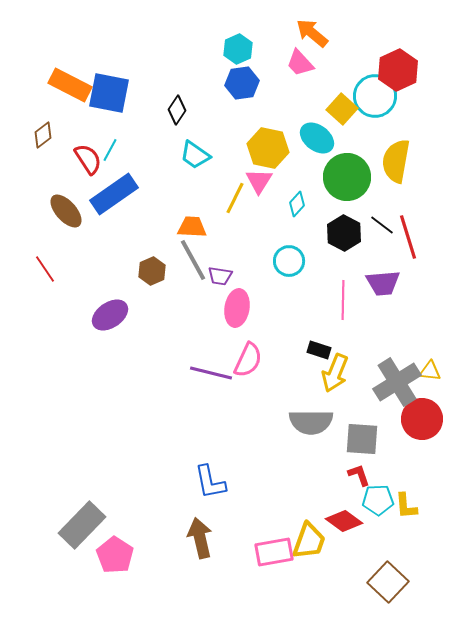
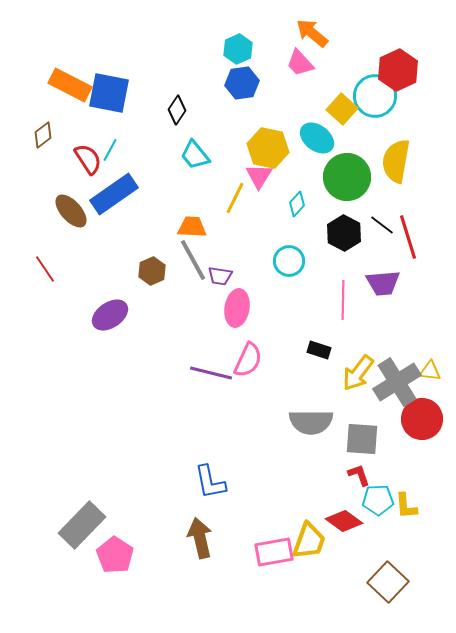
cyan trapezoid at (195, 155): rotated 16 degrees clockwise
pink triangle at (259, 181): moved 5 px up
brown ellipse at (66, 211): moved 5 px right
yellow arrow at (335, 373): moved 23 px right; rotated 15 degrees clockwise
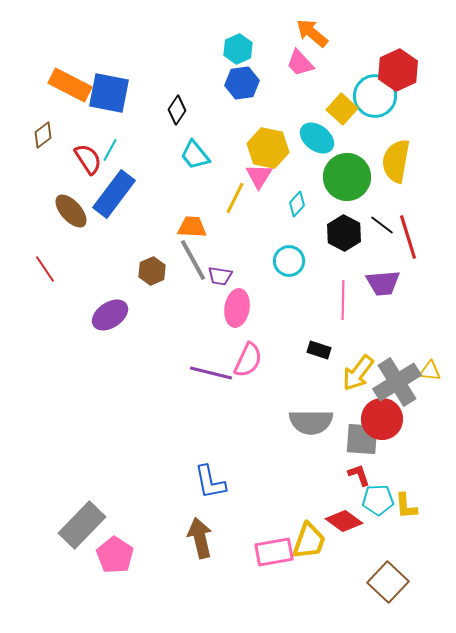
blue rectangle at (114, 194): rotated 18 degrees counterclockwise
red circle at (422, 419): moved 40 px left
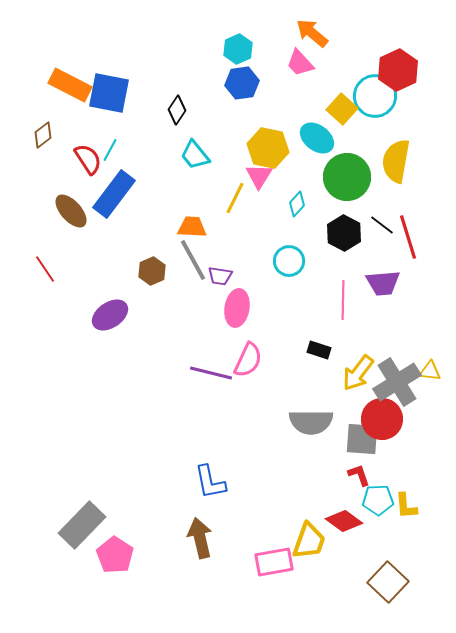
pink rectangle at (274, 552): moved 10 px down
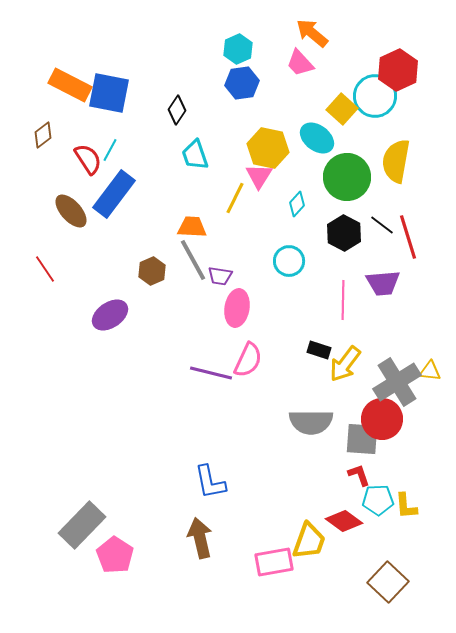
cyan trapezoid at (195, 155): rotated 20 degrees clockwise
yellow arrow at (358, 373): moved 13 px left, 9 px up
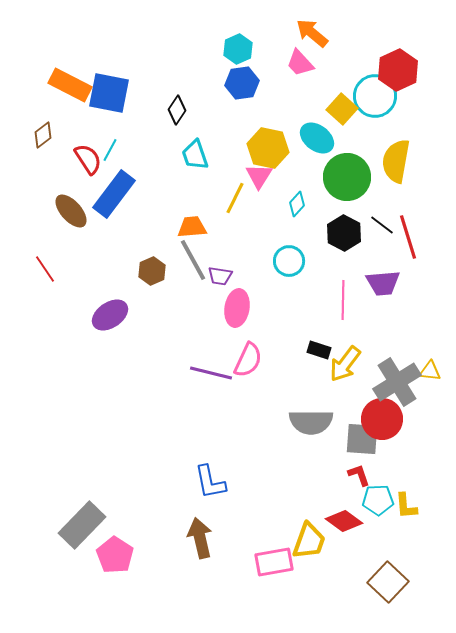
orange trapezoid at (192, 227): rotated 8 degrees counterclockwise
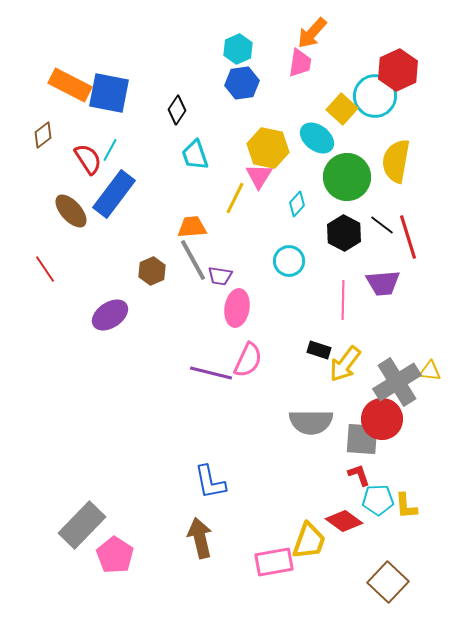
orange arrow at (312, 33): rotated 88 degrees counterclockwise
pink trapezoid at (300, 63): rotated 128 degrees counterclockwise
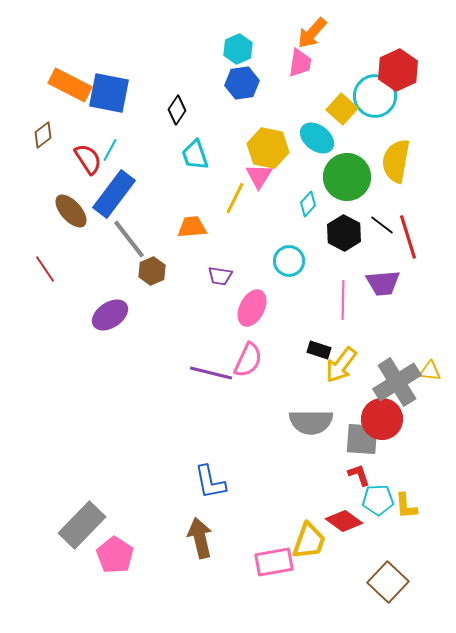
cyan diamond at (297, 204): moved 11 px right
gray line at (193, 260): moved 64 px left, 21 px up; rotated 9 degrees counterclockwise
pink ellipse at (237, 308): moved 15 px right; rotated 18 degrees clockwise
yellow arrow at (345, 364): moved 4 px left, 1 px down
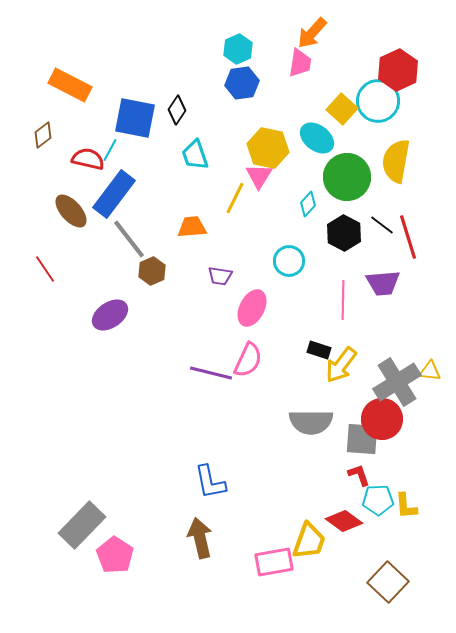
blue square at (109, 93): moved 26 px right, 25 px down
cyan circle at (375, 96): moved 3 px right, 5 px down
red semicircle at (88, 159): rotated 44 degrees counterclockwise
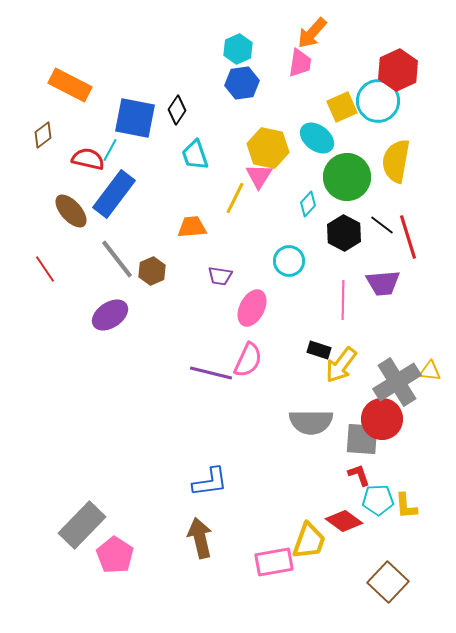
yellow square at (342, 109): moved 2 px up; rotated 24 degrees clockwise
gray line at (129, 239): moved 12 px left, 20 px down
blue L-shape at (210, 482): rotated 87 degrees counterclockwise
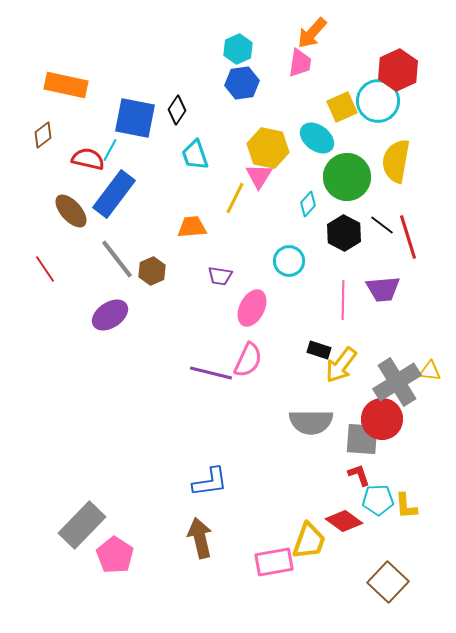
orange rectangle at (70, 85): moved 4 px left; rotated 15 degrees counterclockwise
purple trapezoid at (383, 283): moved 6 px down
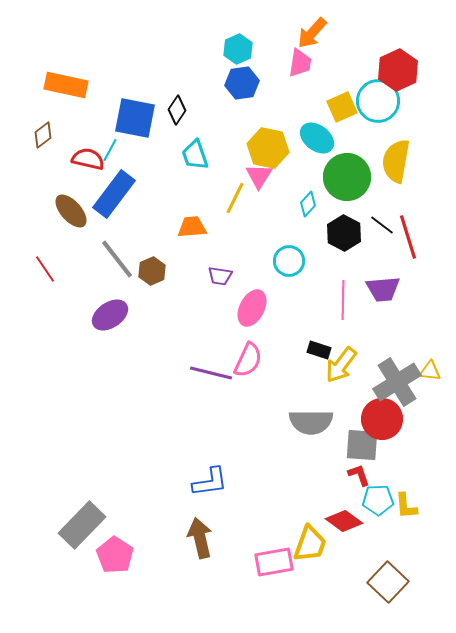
gray square at (362, 439): moved 6 px down
yellow trapezoid at (309, 541): moved 1 px right, 3 px down
